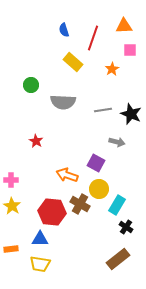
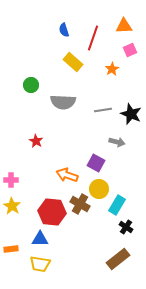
pink square: rotated 24 degrees counterclockwise
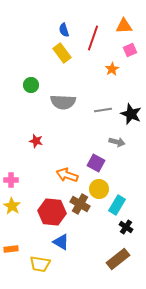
yellow rectangle: moved 11 px left, 9 px up; rotated 12 degrees clockwise
red star: rotated 16 degrees counterclockwise
blue triangle: moved 21 px right, 3 px down; rotated 30 degrees clockwise
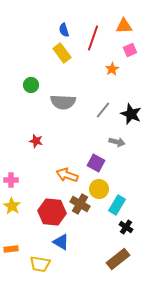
gray line: rotated 42 degrees counterclockwise
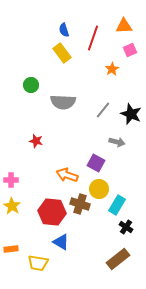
brown cross: rotated 12 degrees counterclockwise
yellow trapezoid: moved 2 px left, 1 px up
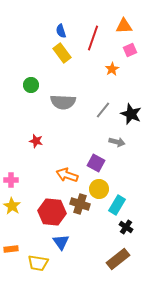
blue semicircle: moved 3 px left, 1 px down
blue triangle: rotated 24 degrees clockwise
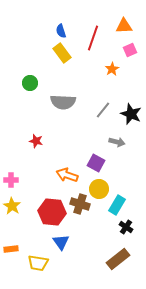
green circle: moved 1 px left, 2 px up
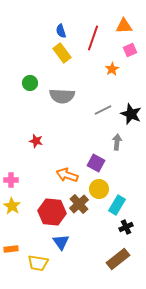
gray semicircle: moved 1 px left, 6 px up
gray line: rotated 24 degrees clockwise
gray arrow: rotated 98 degrees counterclockwise
brown cross: moved 1 px left; rotated 30 degrees clockwise
black cross: rotated 32 degrees clockwise
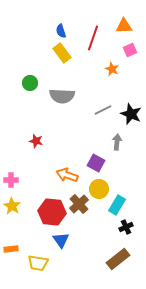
orange star: rotated 16 degrees counterclockwise
blue triangle: moved 2 px up
